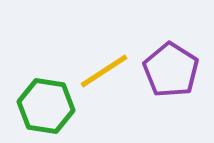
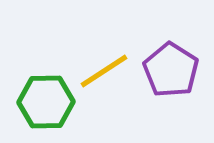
green hexagon: moved 4 px up; rotated 10 degrees counterclockwise
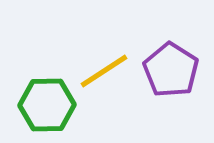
green hexagon: moved 1 px right, 3 px down
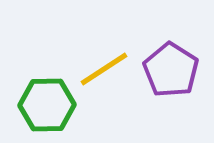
yellow line: moved 2 px up
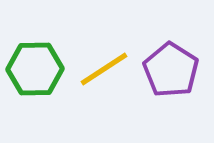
green hexagon: moved 12 px left, 36 px up
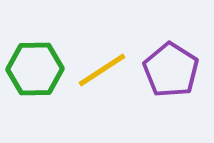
yellow line: moved 2 px left, 1 px down
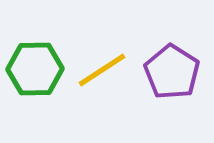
purple pentagon: moved 1 px right, 2 px down
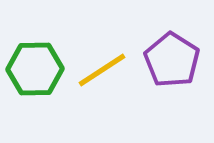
purple pentagon: moved 12 px up
